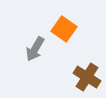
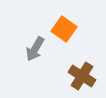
brown cross: moved 5 px left, 1 px up
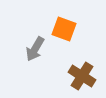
orange square: rotated 15 degrees counterclockwise
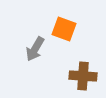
brown cross: moved 1 px right; rotated 28 degrees counterclockwise
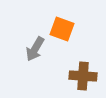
orange square: moved 2 px left
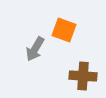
orange square: moved 2 px right, 1 px down
